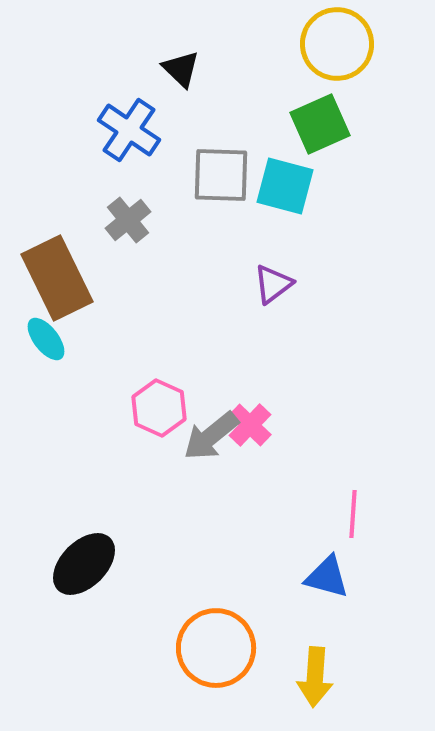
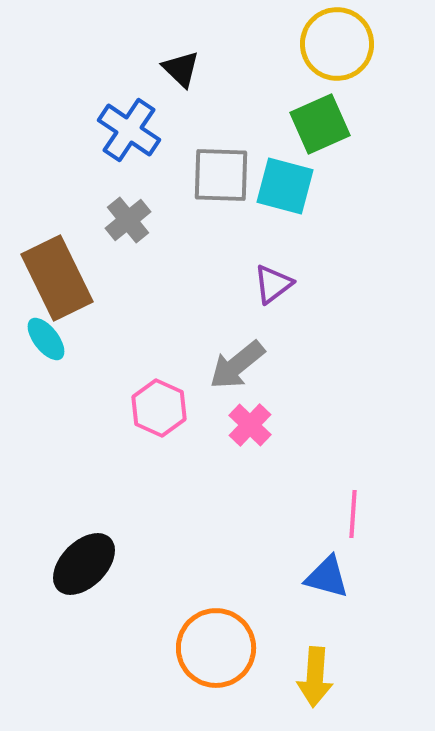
gray arrow: moved 26 px right, 71 px up
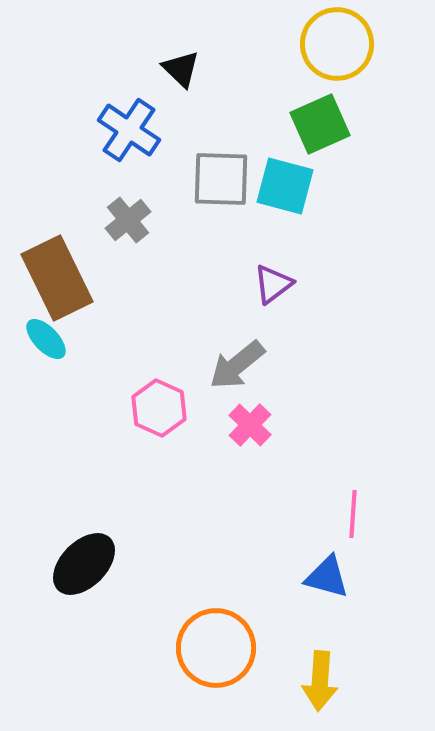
gray square: moved 4 px down
cyan ellipse: rotated 6 degrees counterclockwise
yellow arrow: moved 5 px right, 4 px down
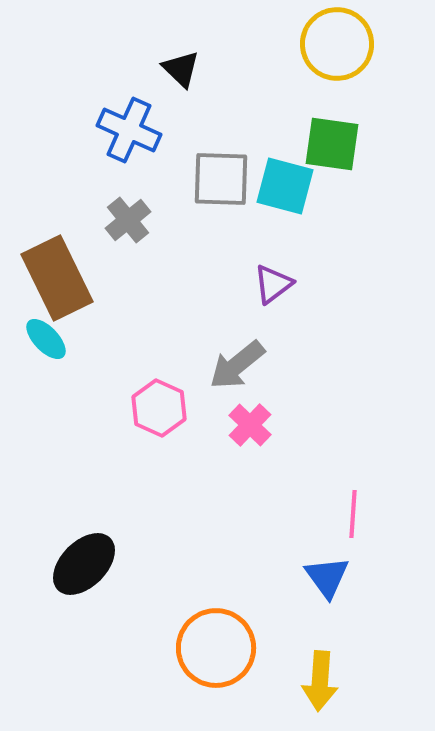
green square: moved 12 px right, 20 px down; rotated 32 degrees clockwise
blue cross: rotated 10 degrees counterclockwise
blue triangle: rotated 39 degrees clockwise
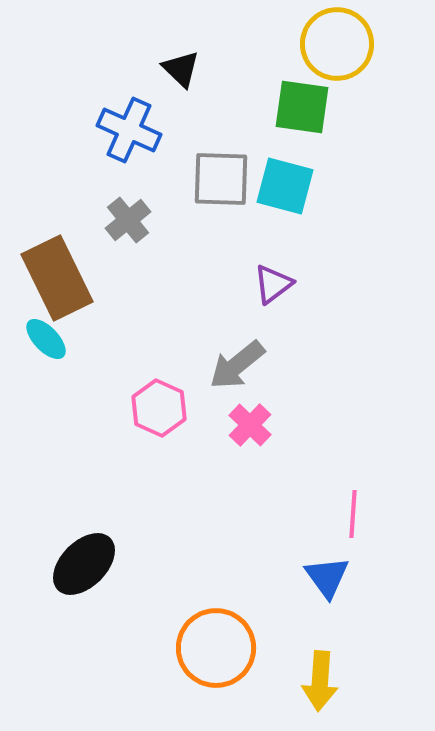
green square: moved 30 px left, 37 px up
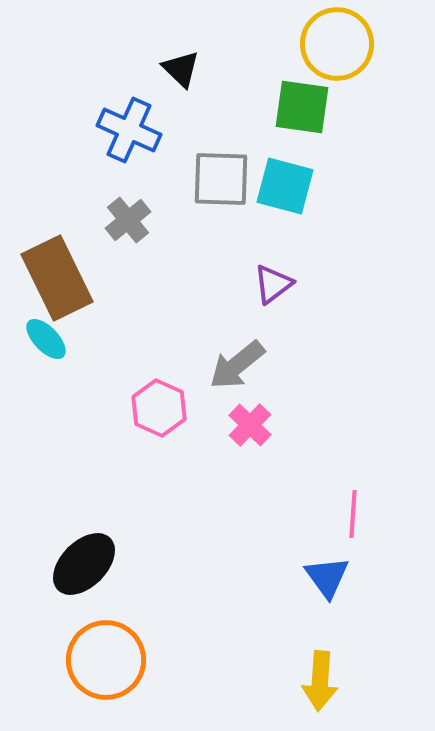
orange circle: moved 110 px left, 12 px down
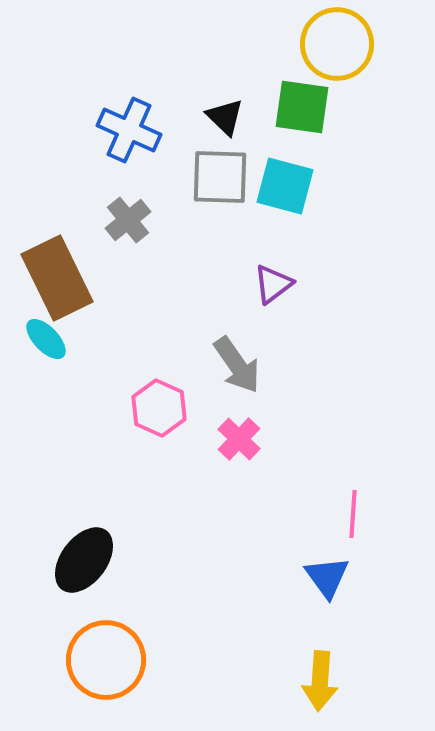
black triangle: moved 44 px right, 48 px down
gray square: moved 1 px left, 2 px up
gray arrow: rotated 86 degrees counterclockwise
pink cross: moved 11 px left, 14 px down
black ellipse: moved 4 px up; rotated 8 degrees counterclockwise
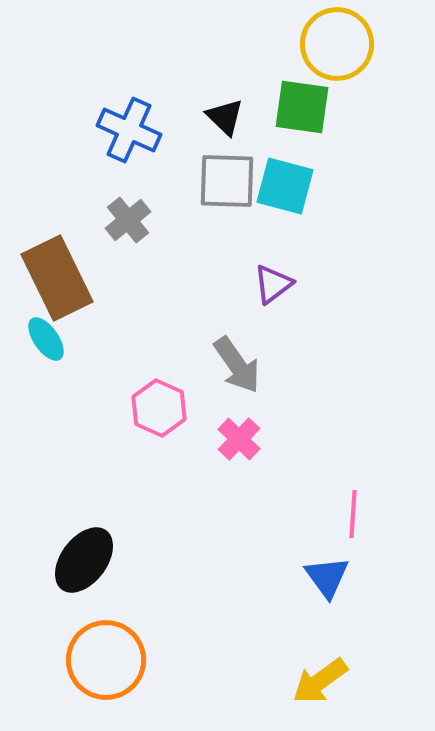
gray square: moved 7 px right, 4 px down
cyan ellipse: rotated 9 degrees clockwise
yellow arrow: rotated 50 degrees clockwise
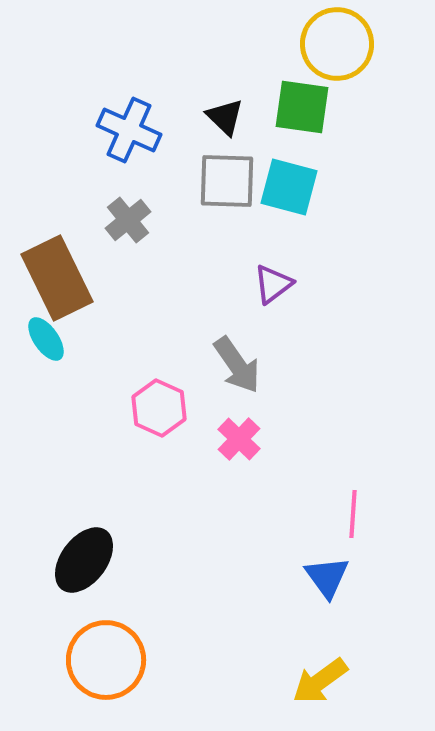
cyan square: moved 4 px right, 1 px down
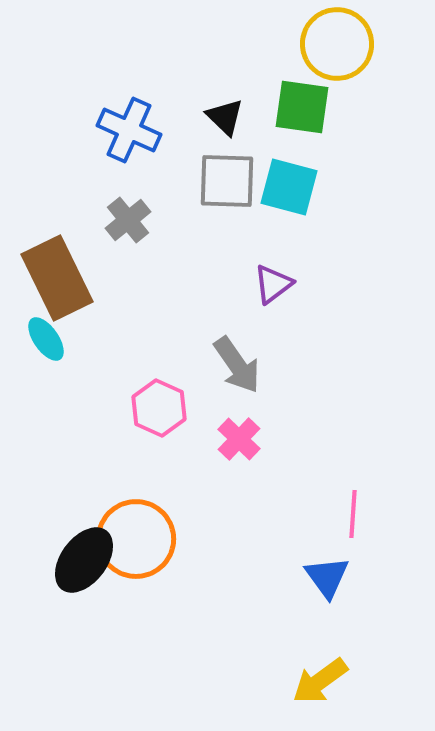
orange circle: moved 30 px right, 121 px up
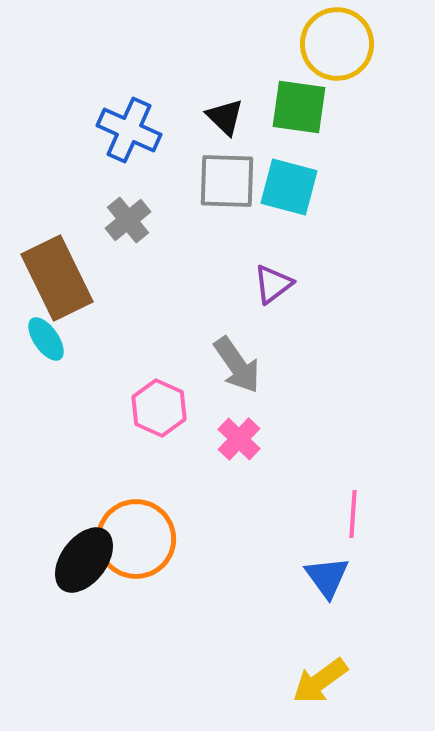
green square: moved 3 px left
